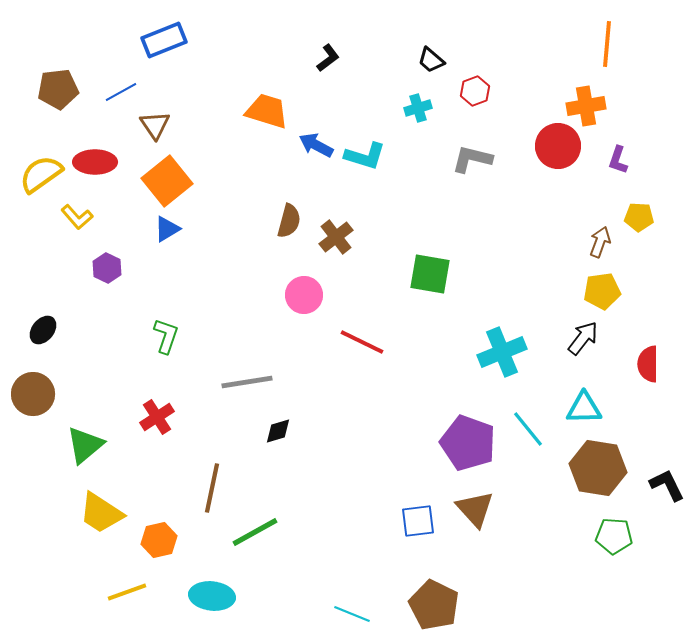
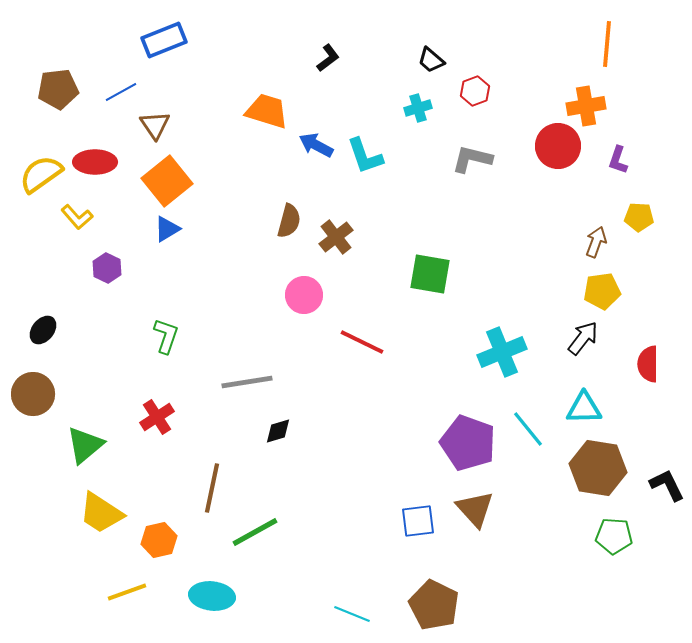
cyan L-shape at (365, 156): rotated 54 degrees clockwise
brown arrow at (600, 242): moved 4 px left
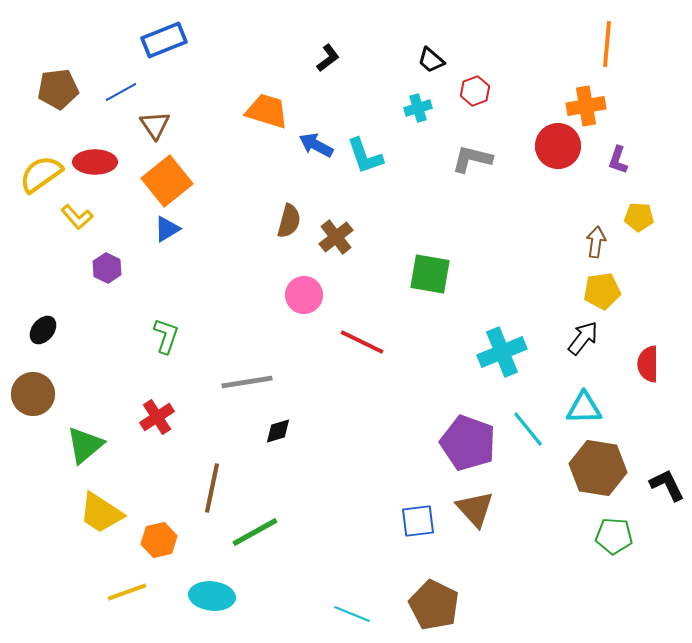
brown arrow at (596, 242): rotated 12 degrees counterclockwise
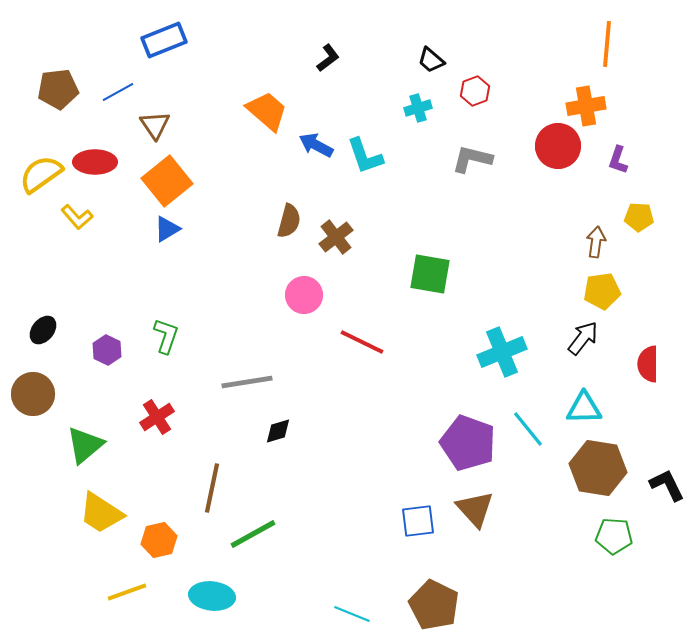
blue line at (121, 92): moved 3 px left
orange trapezoid at (267, 111): rotated 24 degrees clockwise
purple hexagon at (107, 268): moved 82 px down
green line at (255, 532): moved 2 px left, 2 px down
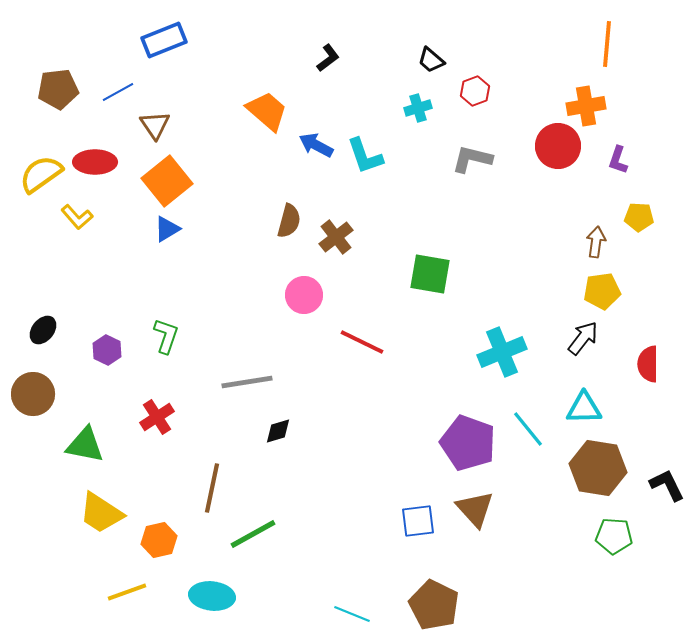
green triangle at (85, 445): rotated 51 degrees clockwise
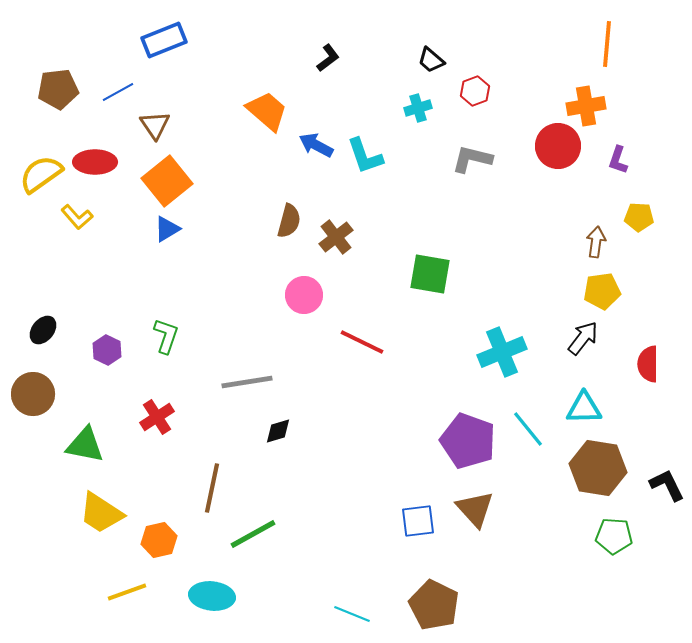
purple pentagon at (468, 443): moved 2 px up
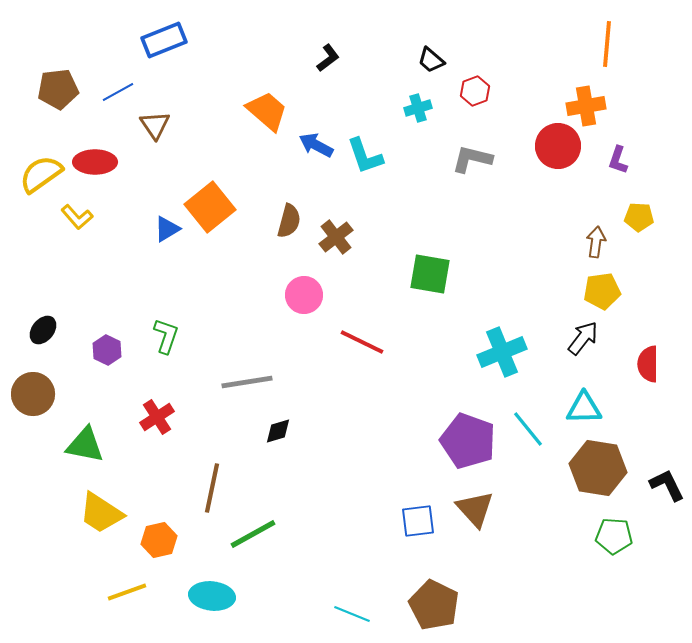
orange square at (167, 181): moved 43 px right, 26 px down
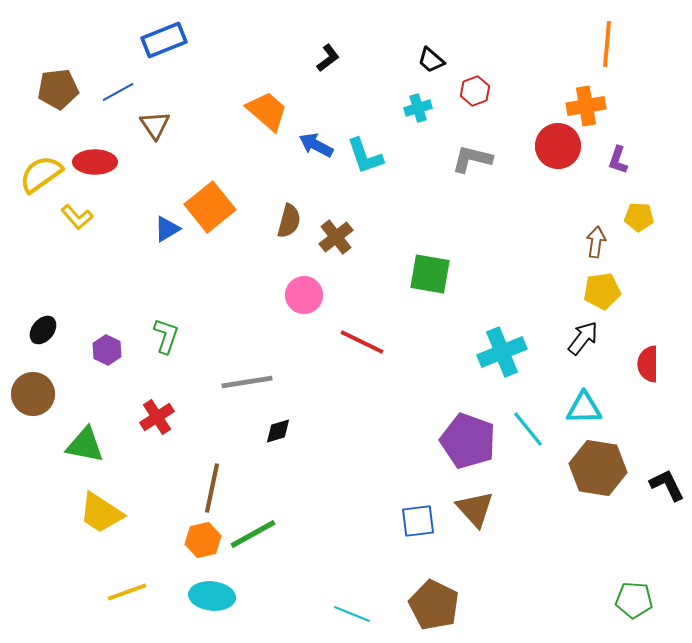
green pentagon at (614, 536): moved 20 px right, 64 px down
orange hexagon at (159, 540): moved 44 px right
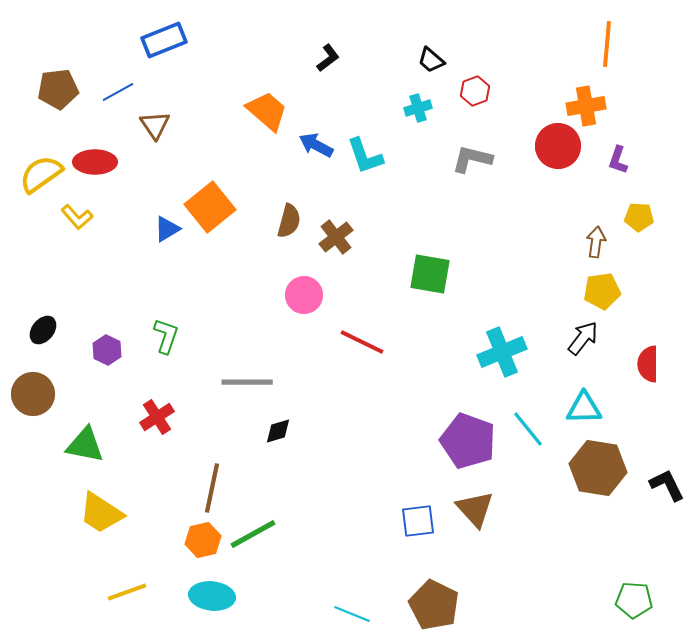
gray line at (247, 382): rotated 9 degrees clockwise
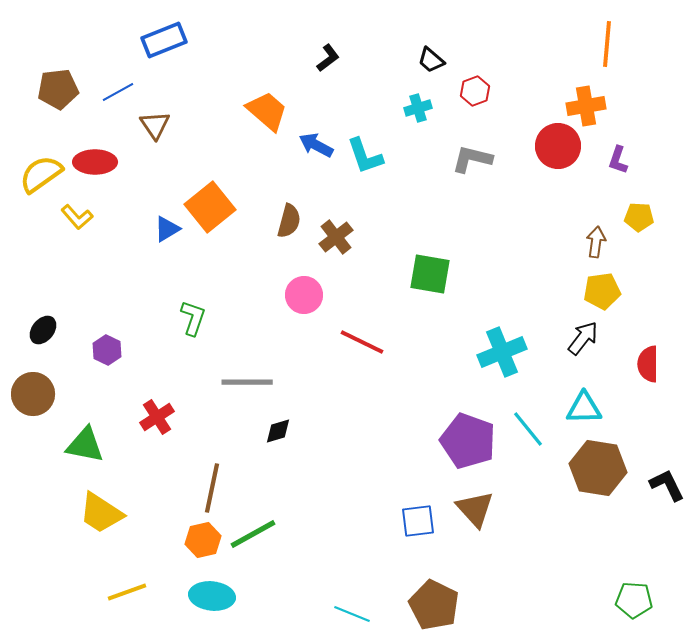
green L-shape at (166, 336): moved 27 px right, 18 px up
